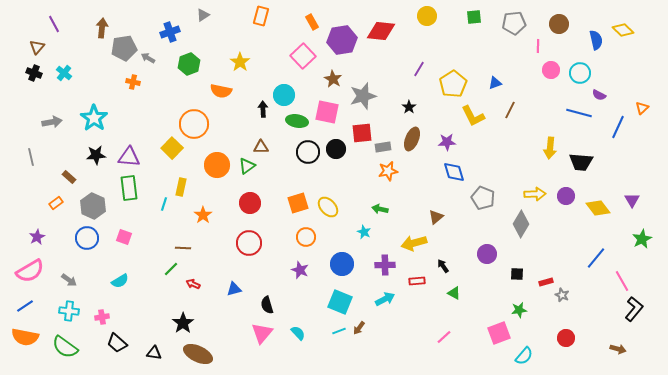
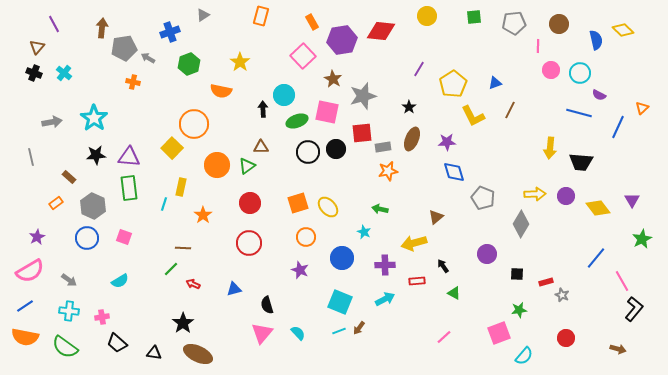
green ellipse at (297, 121): rotated 30 degrees counterclockwise
blue circle at (342, 264): moved 6 px up
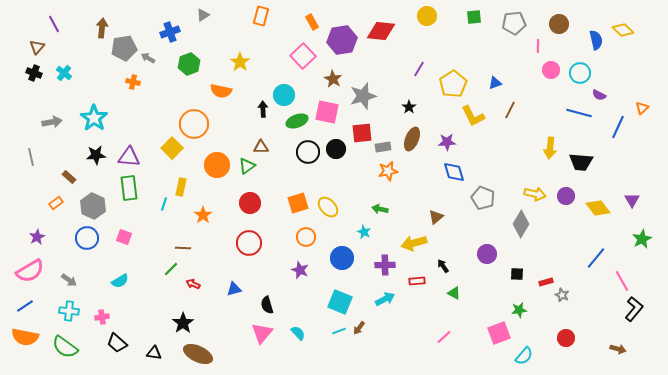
yellow arrow at (535, 194): rotated 15 degrees clockwise
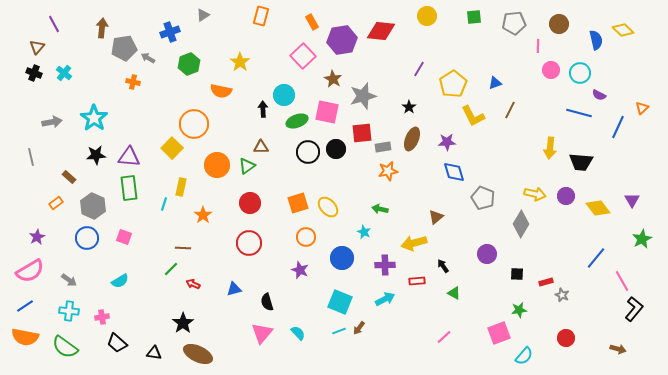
black semicircle at (267, 305): moved 3 px up
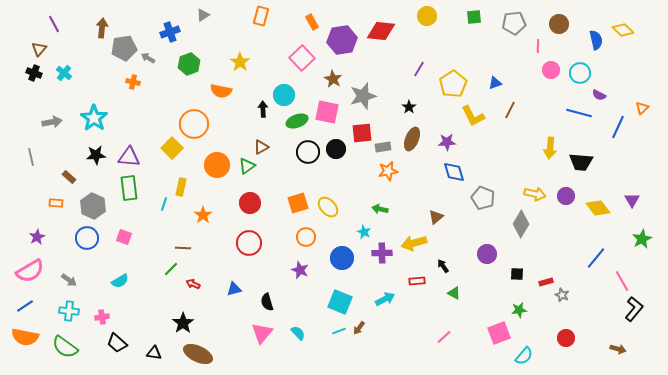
brown triangle at (37, 47): moved 2 px right, 2 px down
pink square at (303, 56): moved 1 px left, 2 px down
brown triangle at (261, 147): rotated 28 degrees counterclockwise
orange rectangle at (56, 203): rotated 40 degrees clockwise
purple cross at (385, 265): moved 3 px left, 12 px up
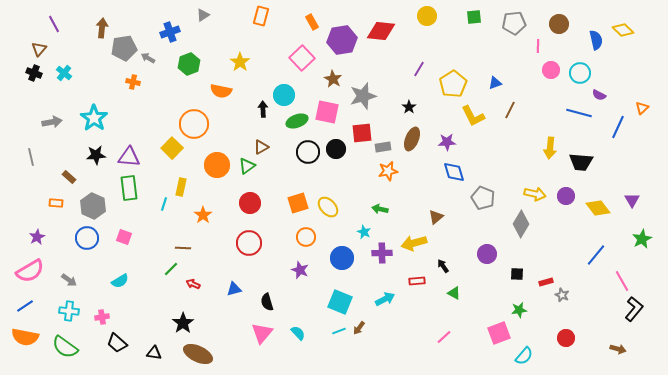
blue line at (596, 258): moved 3 px up
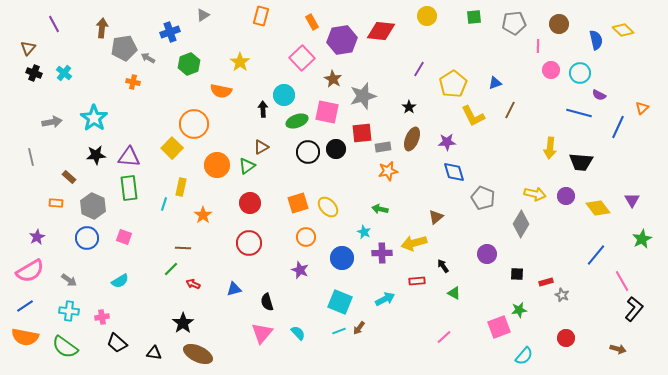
brown triangle at (39, 49): moved 11 px left, 1 px up
pink square at (499, 333): moved 6 px up
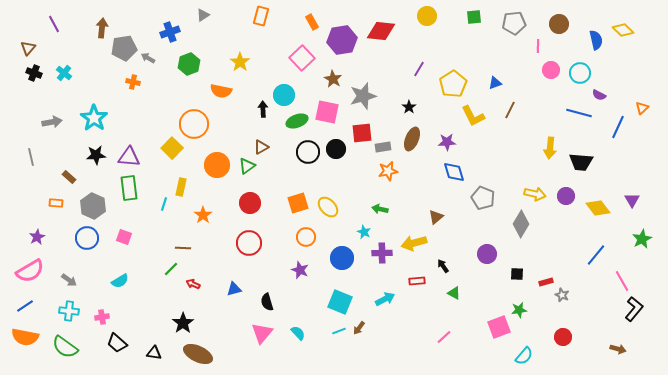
red circle at (566, 338): moved 3 px left, 1 px up
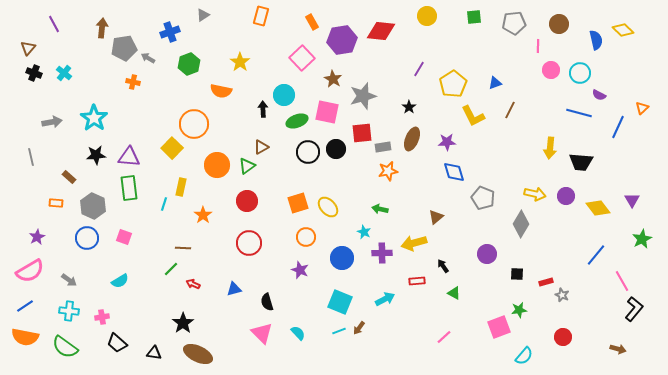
red circle at (250, 203): moved 3 px left, 2 px up
pink triangle at (262, 333): rotated 25 degrees counterclockwise
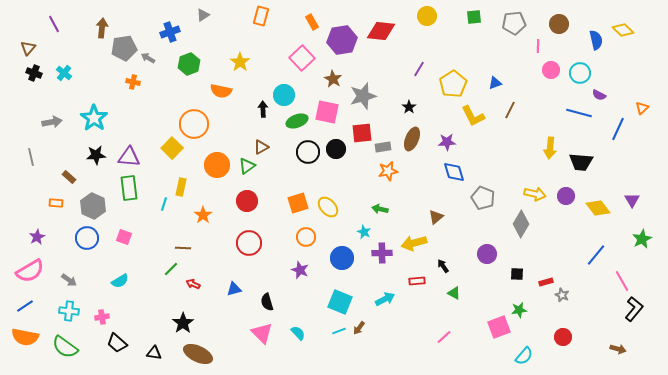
blue line at (618, 127): moved 2 px down
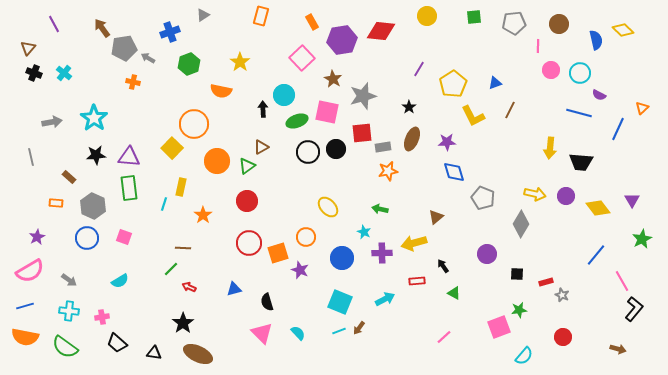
brown arrow at (102, 28): rotated 42 degrees counterclockwise
orange circle at (217, 165): moved 4 px up
orange square at (298, 203): moved 20 px left, 50 px down
red arrow at (193, 284): moved 4 px left, 3 px down
blue line at (25, 306): rotated 18 degrees clockwise
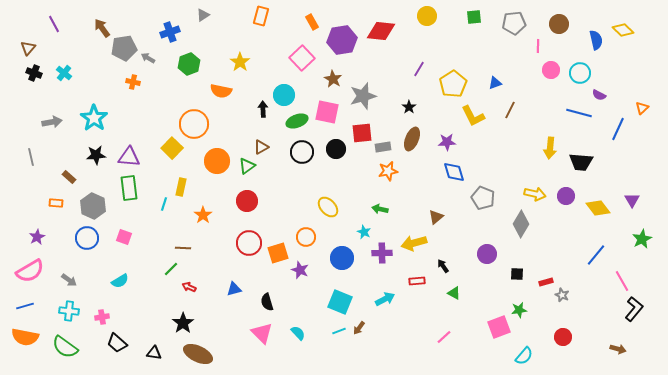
black circle at (308, 152): moved 6 px left
